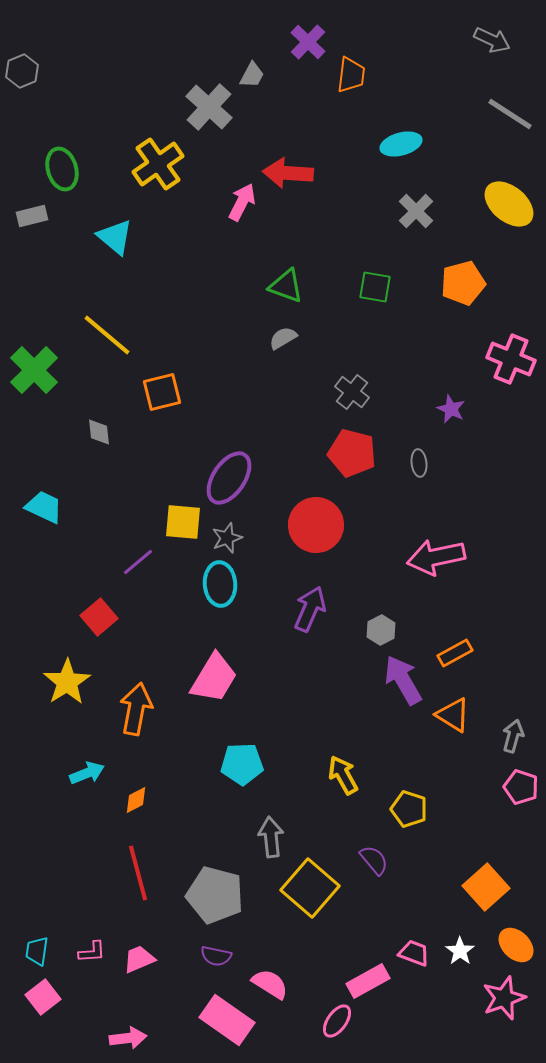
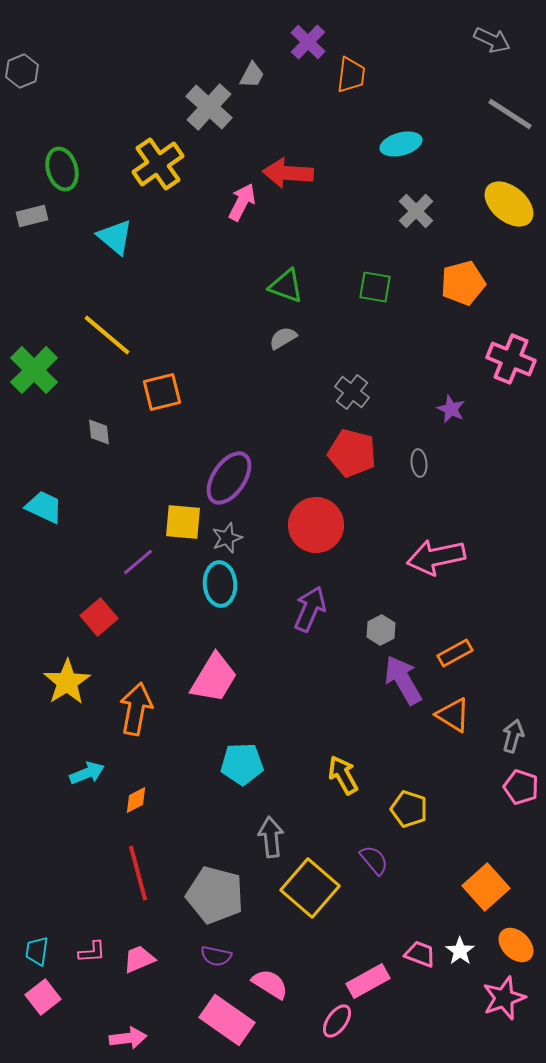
pink trapezoid at (414, 953): moved 6 px right, 1 px down
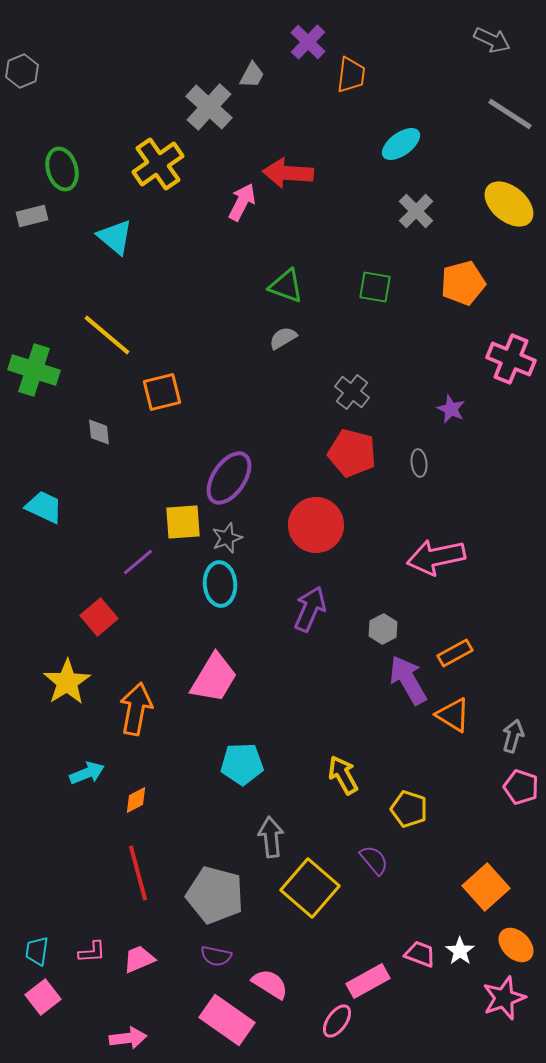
cyan ellipse at (401, 144): rotated 21 degrees counterclockwise
green cross at (34, 370): rotated 27 degrees counterclockwise
yellow square at (183, 522): rotated 9 degrees counterclockwise
gray hexagon at (381, 630): moved 2 px right, 1 px up
purple arrow at (403, 680): moved 5 px right
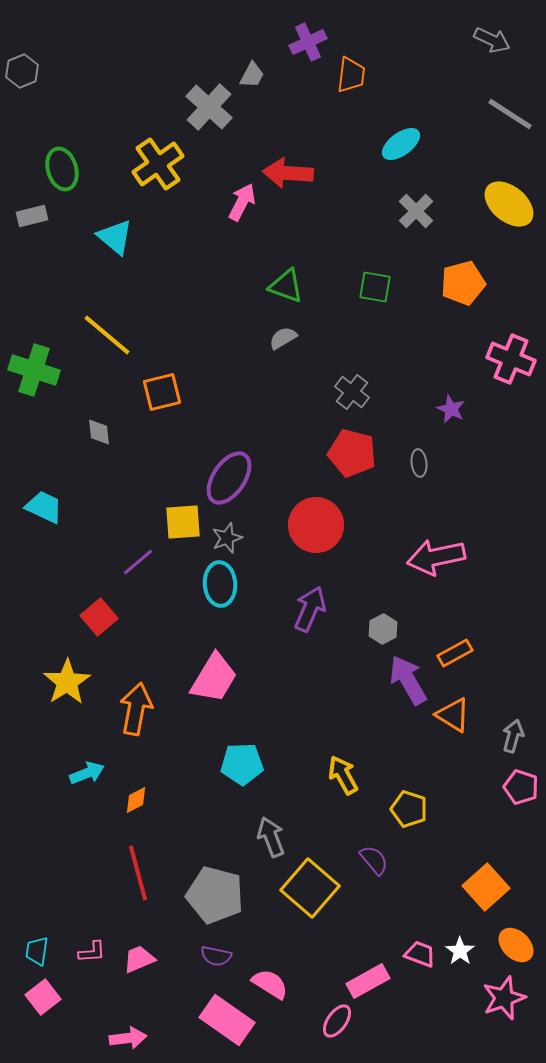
purple cross at (308, 42): rotated 21 degrees clockwise
gray arrow at (271, 837): rotated 15 degrees counterclockwise
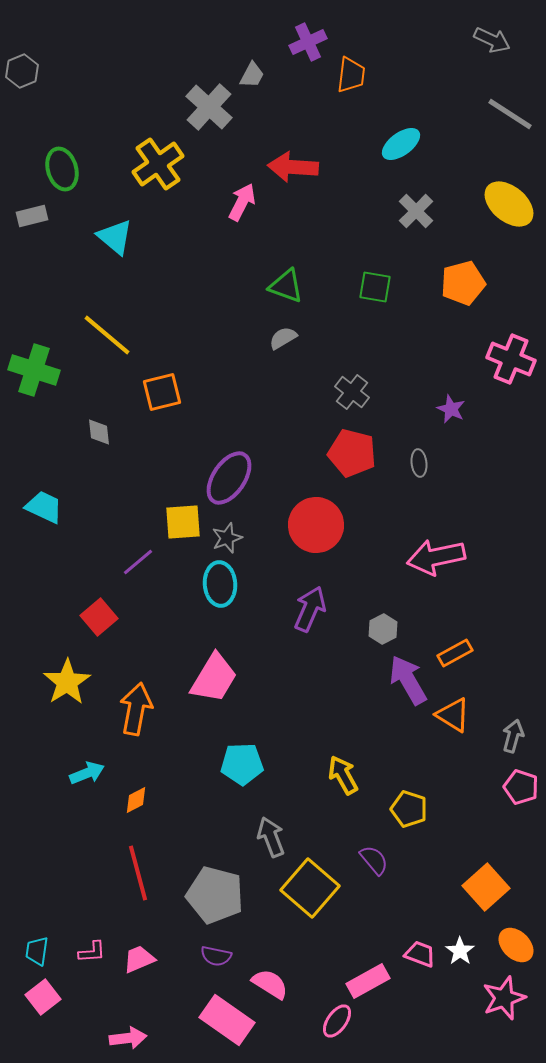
red arrow at (288, 173): moved 5 px right, 6 px up
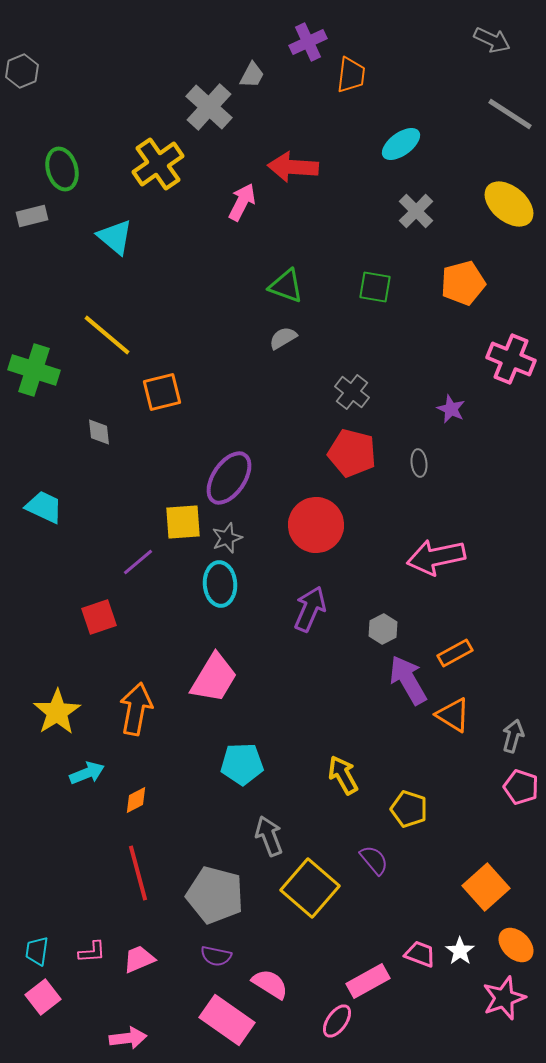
red square at (99, 617): rotated 21 degrees clockwise
yellow star at (67, 682): moved 10 px left, 30 px down
gray arrow at (271, 837): moved 2 px left, 1 px up
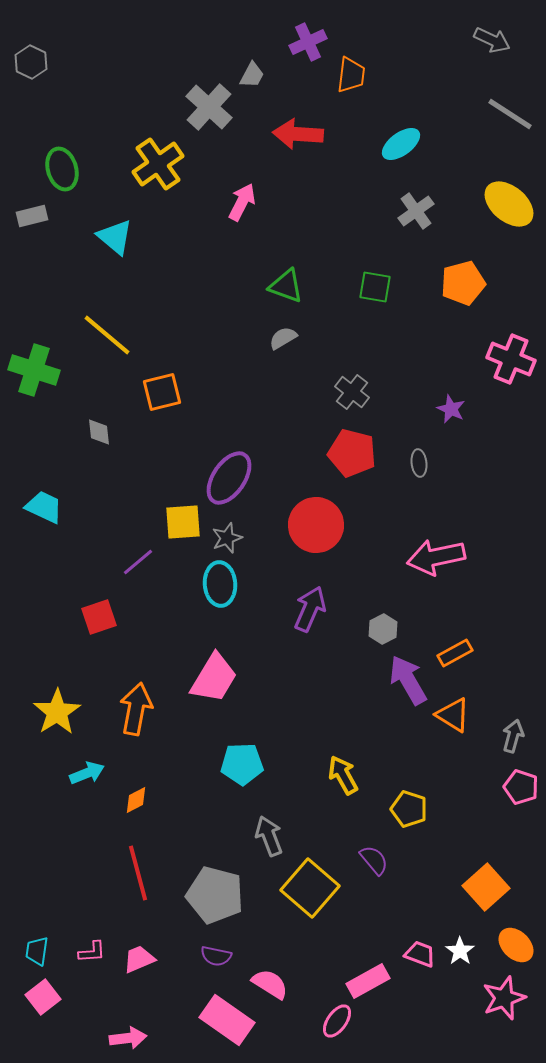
gray hexagon at (22, 71): moved 9 px right, 9 px up; rotated 12 degrees counterclockwise
red arrow at (293, 167): moved 5 px right, 33 px up
gray cross at (416, 211): rotated 9 degrees clockwise
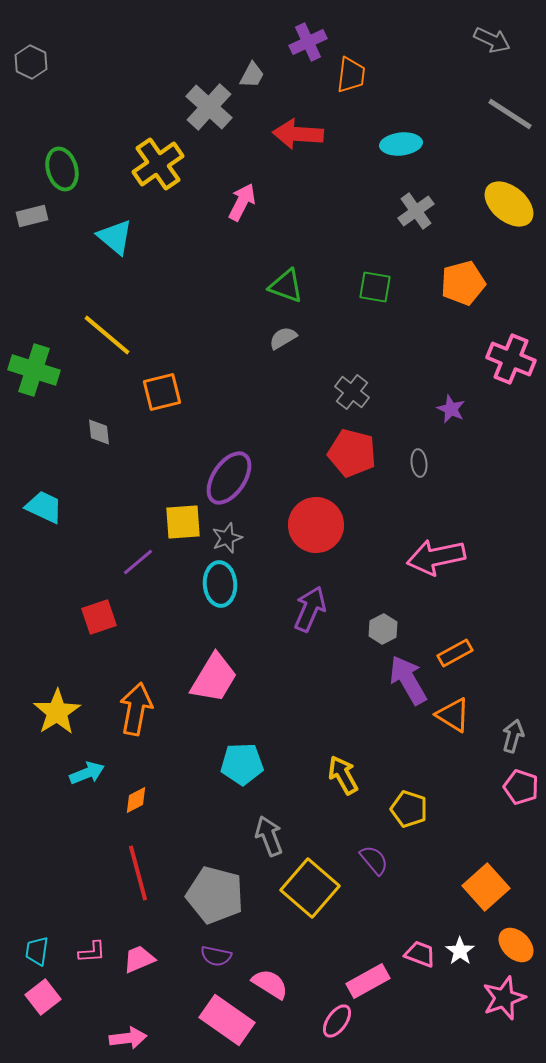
cyan ellipse at (401, 144): rotated 30 degrees clockwise
